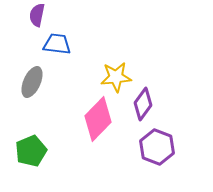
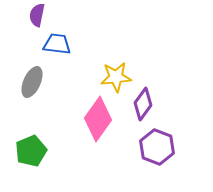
pink diamond: rotated 9 degrees counterclockwise
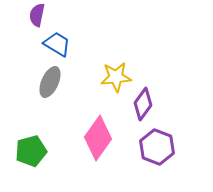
blue trapezoid: rotated 24 degrees clockwise
gray ellipse: moved 18 px right
pink diamond: moved 19 px down
green pentagon: rotated 8 degrees clockwise
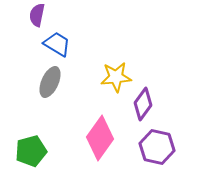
pink diamond: moved 2 px right
purple hexagon: rotated 8 degrees counterclockwise
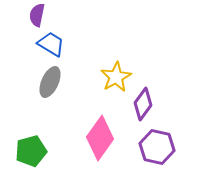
blue trapezoid: moved 6 px left
yellow star: rotated 24 degrees counterclockwise
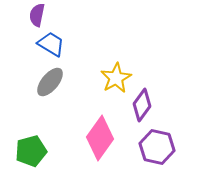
yellow star: moved 1 px down
gray ellipse: rotated 16 degrees clockwise
purple diamond: moved 1 px left, 1 px down
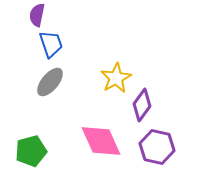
blue trapezoid: rotated 40 degrees clockwise
pink diamond: moved 1 px right, 3 px down; rotated 60 degrees counterclockwise
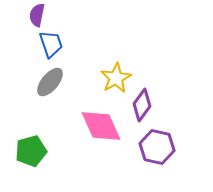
pink diamond: moved 15 px up
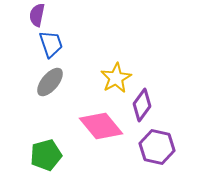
pink diamond: rotated 15 degrees counterclockwise
green pentagon: moved 15 px right, 4 px down
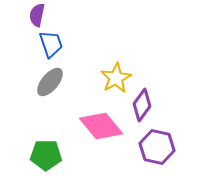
green pentagon: rotated 16 degrees clockwise
